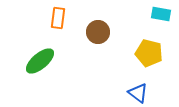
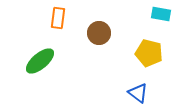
brown circle: moved 1 px right, 1 px down
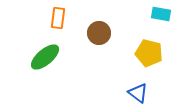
green ellipse: moved 5 px right, 4 px up
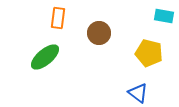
cyan rectangle: moved 3 px right, 2 px down
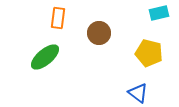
cyan rectangle: moved 5 px left, 3 px up; rotated 24 degrees counterclockwise
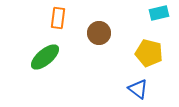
blue triangle: moved 4 px up
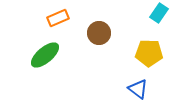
cyan rectangle: rotated 42 degrees counterclockwise
orange rectangle: rotated 60 degrees clockwise
yellow pentagon: rotated 12 degrees counterclockwise
green ellipse: moved 2 px up
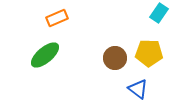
orange rectangle: moved 1 px left
brown circle: moved 16 px right, 25 px down
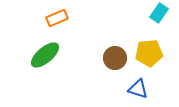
yellow pentagon: rotated 8 degrees counterclockwise
blue triangle: rotated 20 degrees counterclockwise
